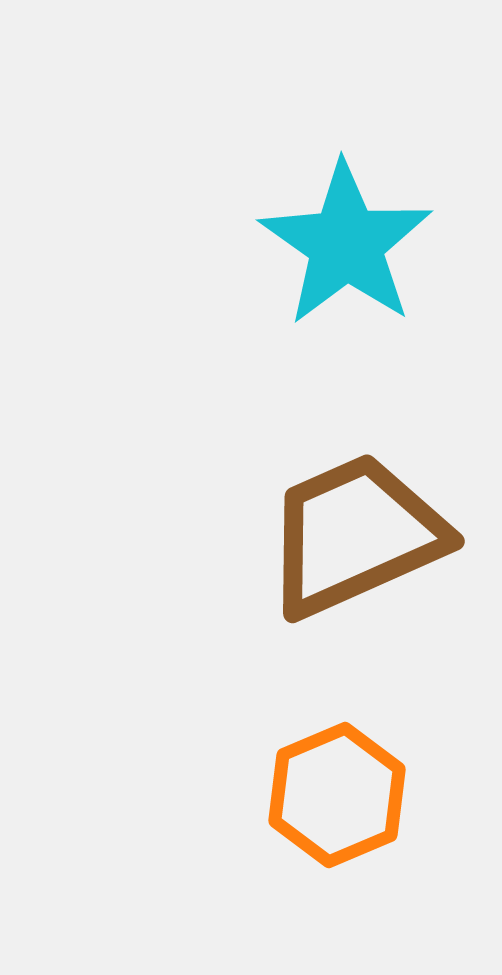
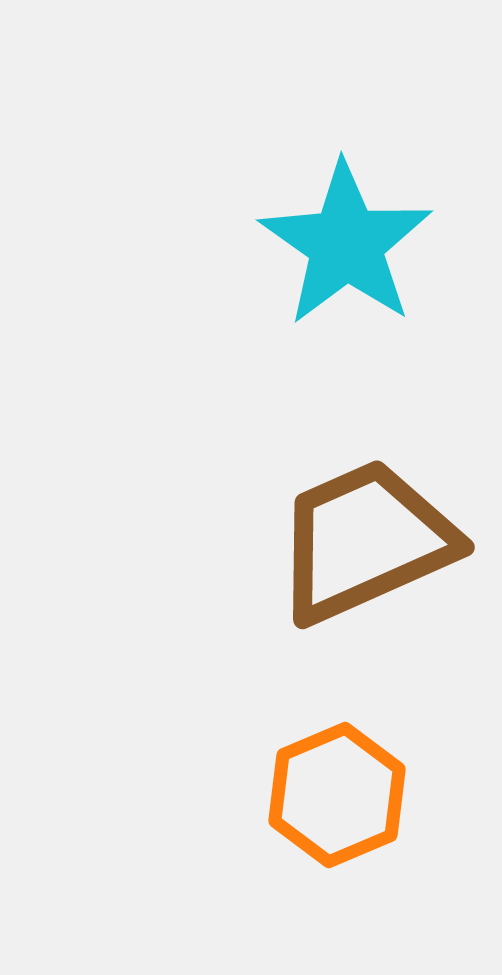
brown trapezoid: moved 10 px right, 6 px down
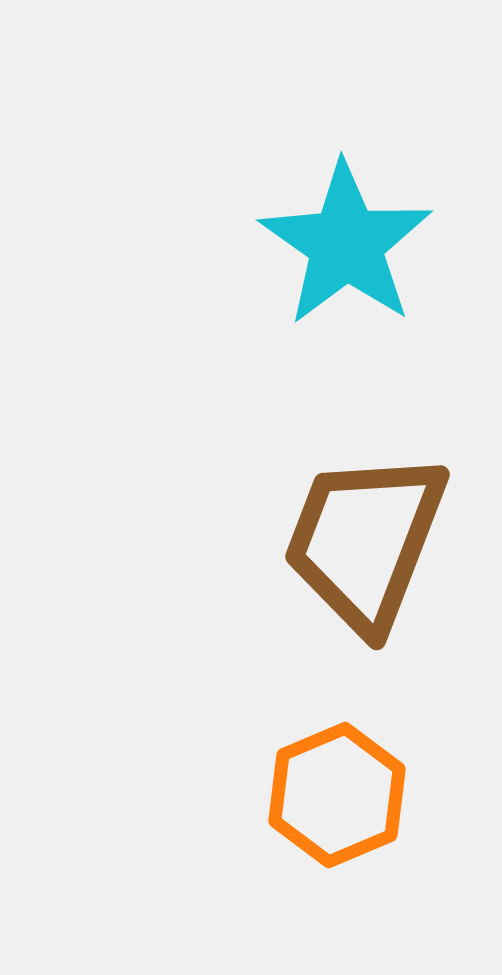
brown trapezoid: rotated 45 degrees counterclockwise
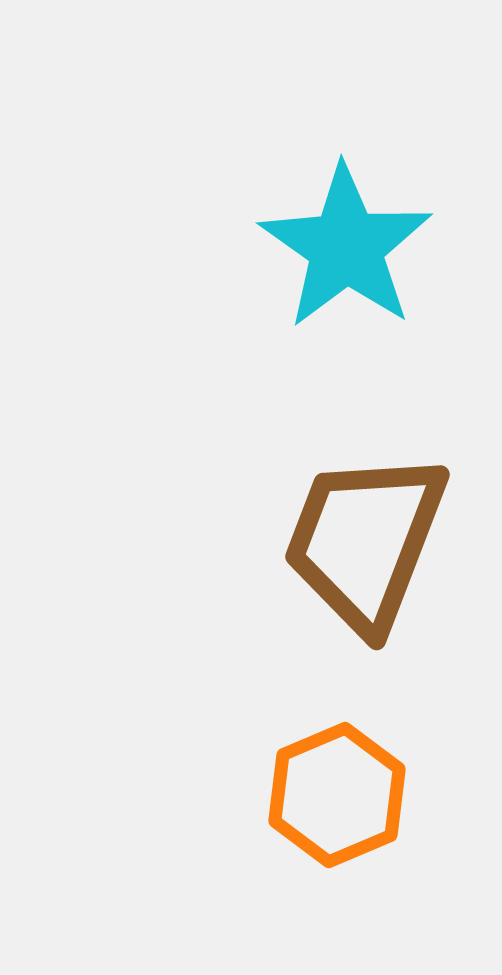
cyan star: moved 3 px down
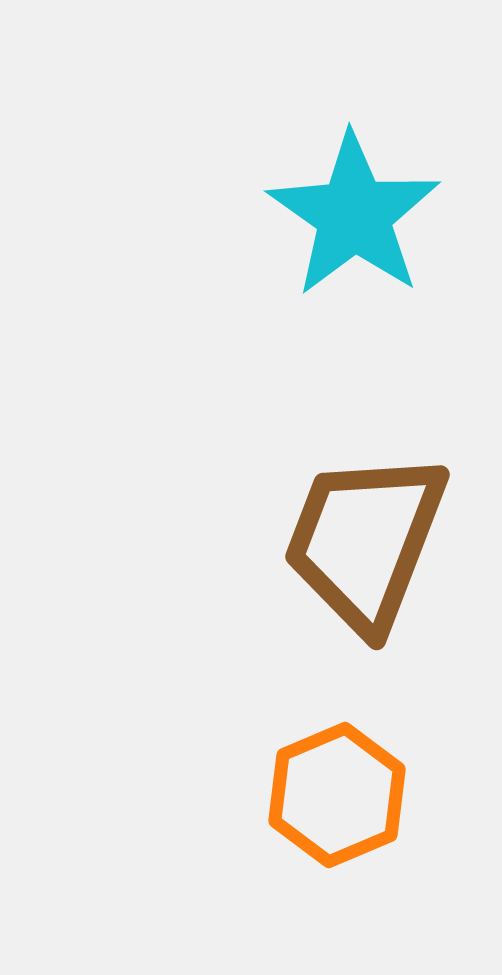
cyan star: moved 8 px right, 32 px up
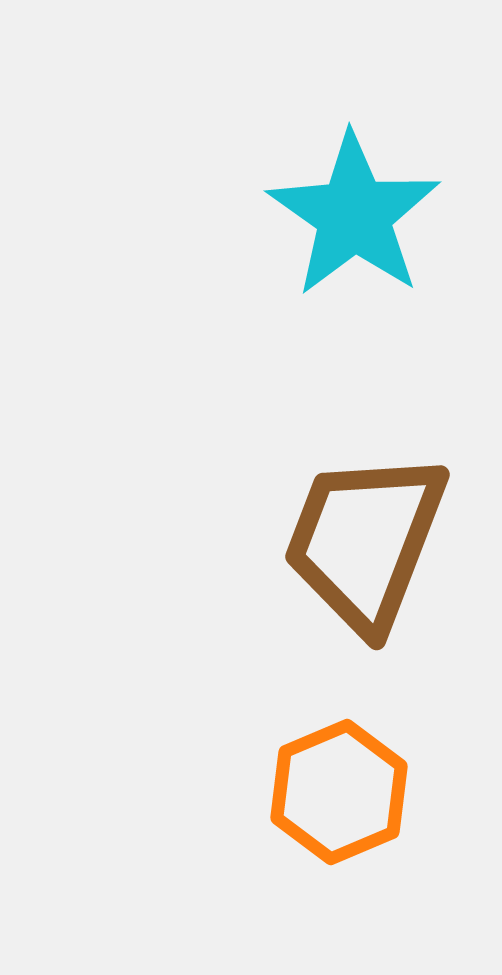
orange hexagon: moved 2 px right, 3 px up
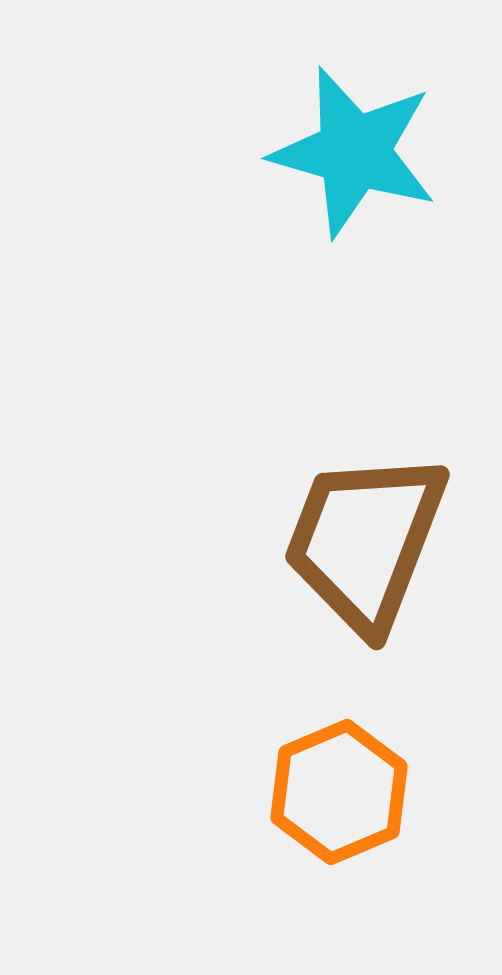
cyan star: moved 63 px up; rotated 19 degrees counterclockwise
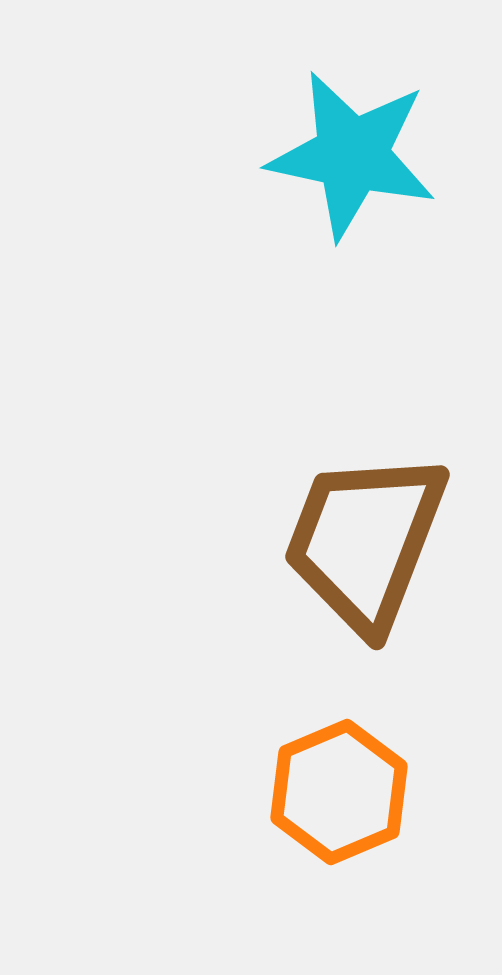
cyan star: moved 2 px left, 3 px down; rotated 4 degrees counterclockwise
